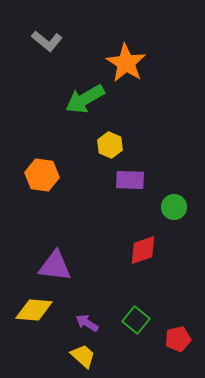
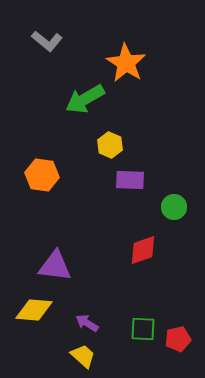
green square: moved 7 px right, 9 px down; rotated 36 degrees counterclockwise
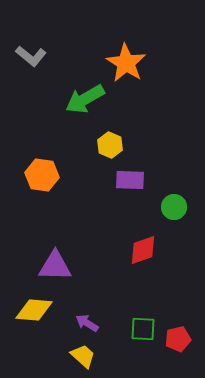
gray L-shape: moved 16 px left, 15 px down
purple triangle: rotated 6 degrees counterclockwise
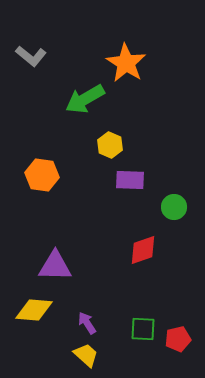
purple arrow: rotated 25 degrees clockwise
yellow trapezoid: moved 3 px right, 1 px up
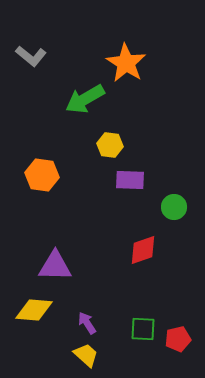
yellow hexagon: rotated 15 degrees counterclockwise
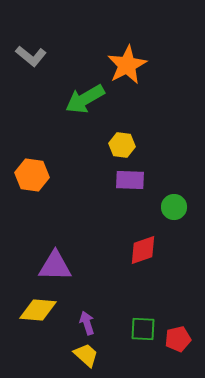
orange star: moved 1 px right, 2 px down; rotated 12 degrees clockwise
yellow hexagon: moved 12 px right
orange hexagon: moved 10 px left
yellow diamond: moved 4 px right
purple arrow: rotated 15 degrees clockwise
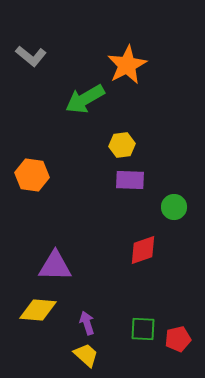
yellow hexagon: rotated 15 degrees counterclockwise
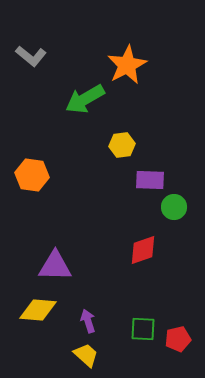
purple rectangle: moved 20 px right
purple arrow: moved 1 px right, 2 px up
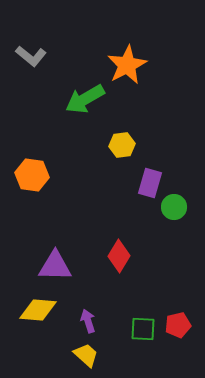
purple rectangle: moved 3 px down; rotated 76 degrees counterclockwise
red diamond: moved 24 px left, 6 px down; rotated 40 degrees counterclockwise
red pentagon: moved 14 px up
